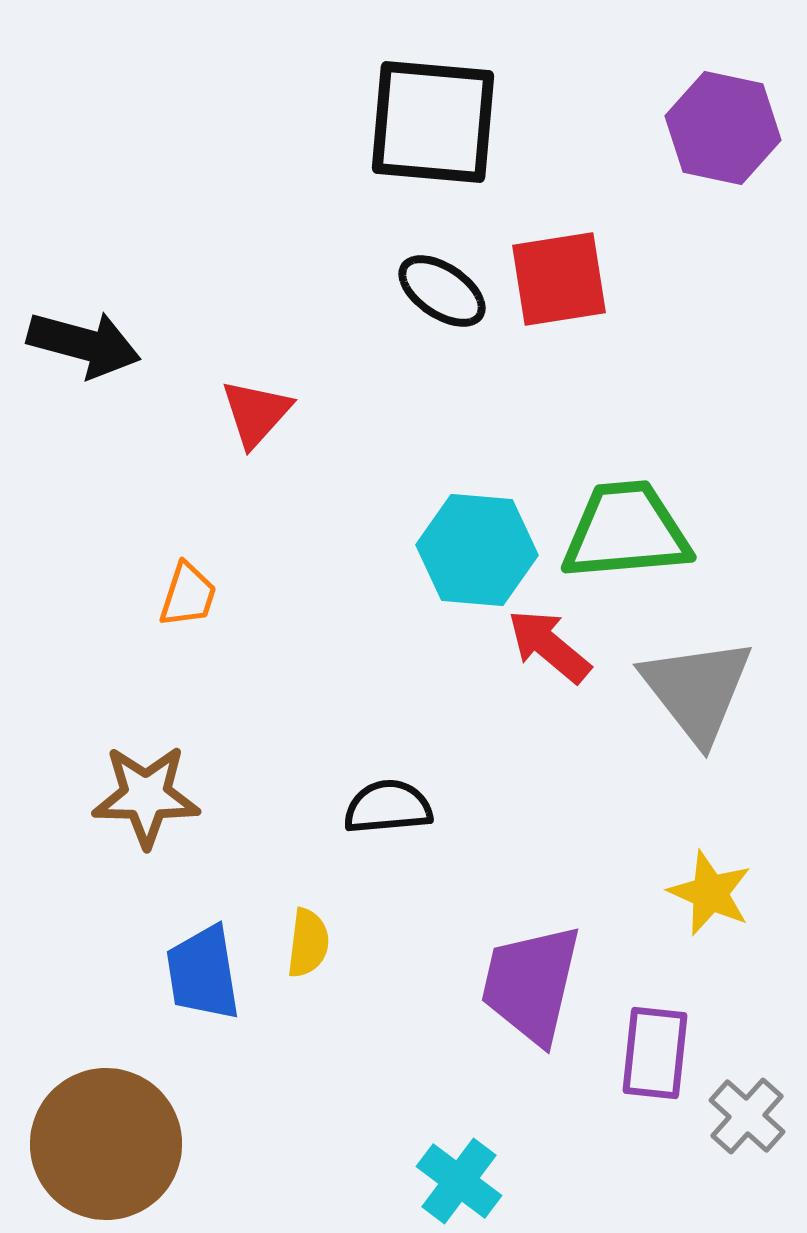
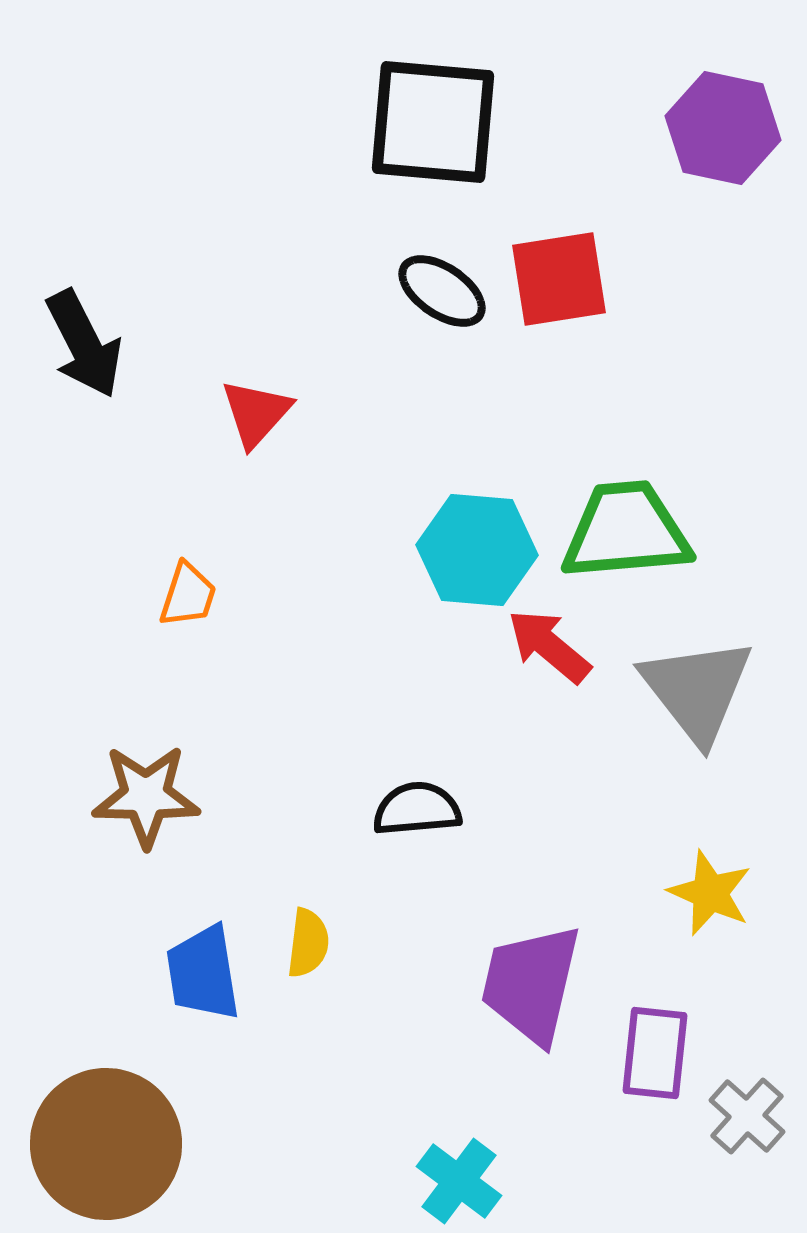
black arrow: rotated 48 degrees clockwise
black semicircle: moved 29 px right, 2 px down
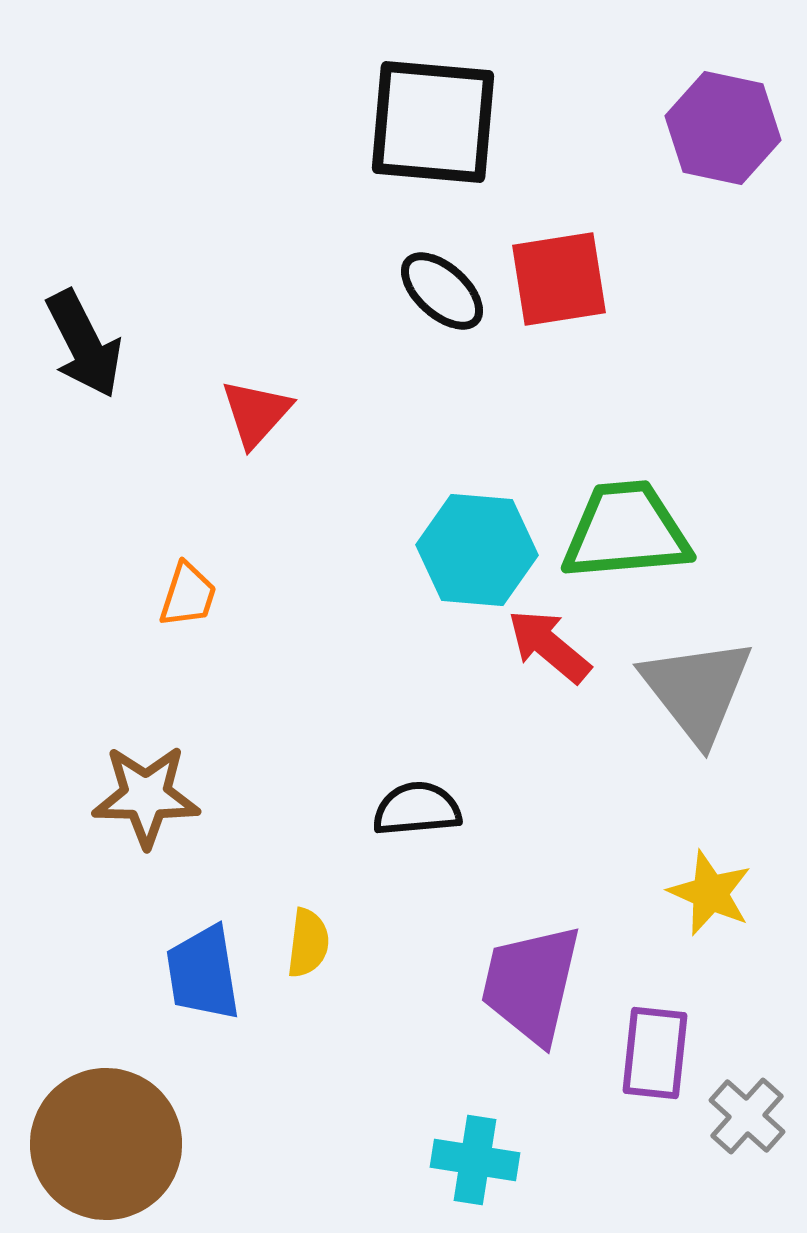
black ellipse: rotated 8 degrees clockwise
cyan cross: moved 16 px right, 21 px up; rotated 28 degrees counterclockwise
